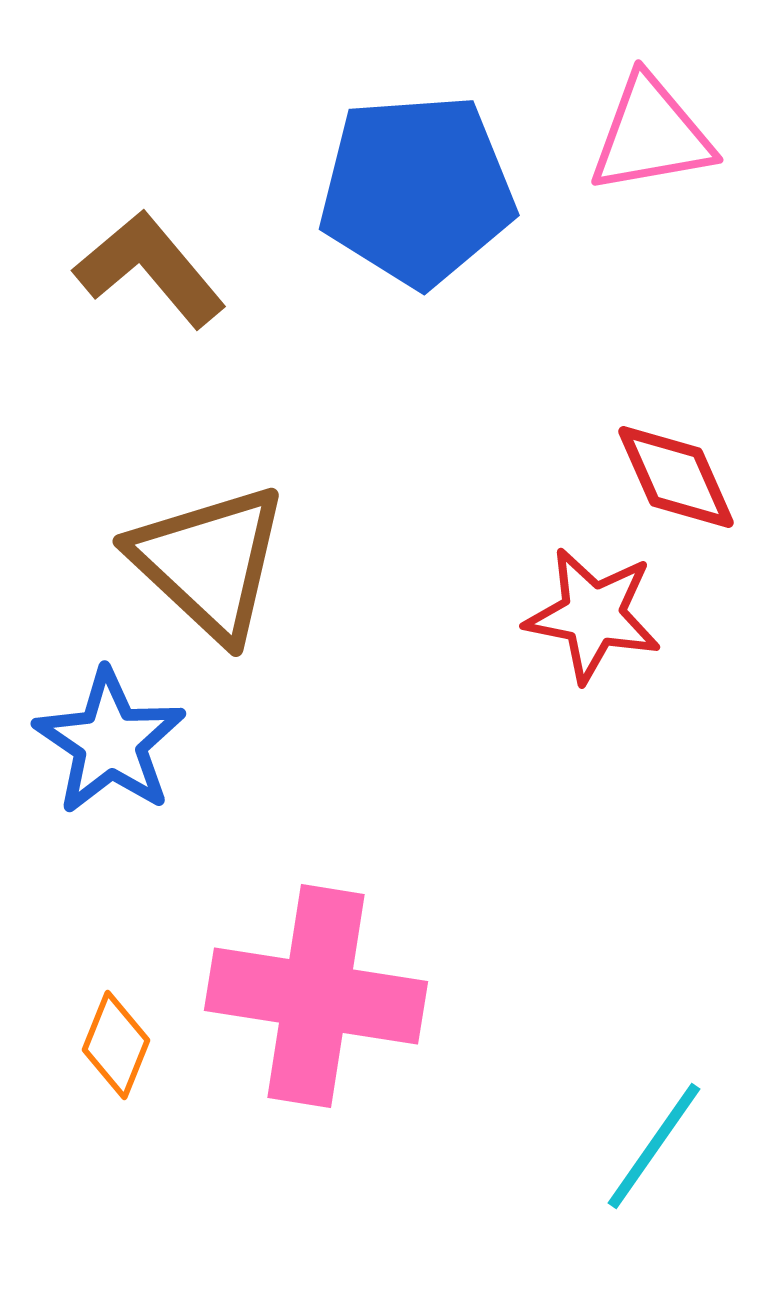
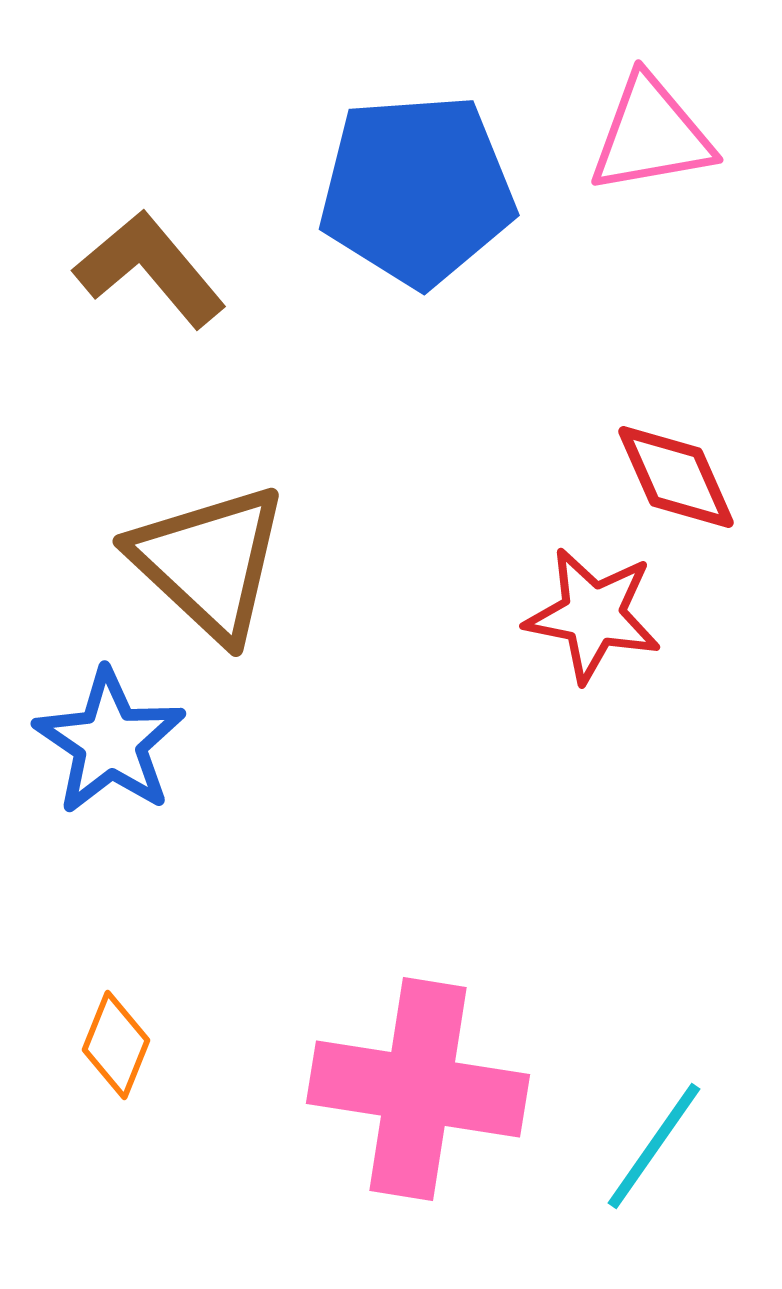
pink cross: moved 102 px right, 93 px down
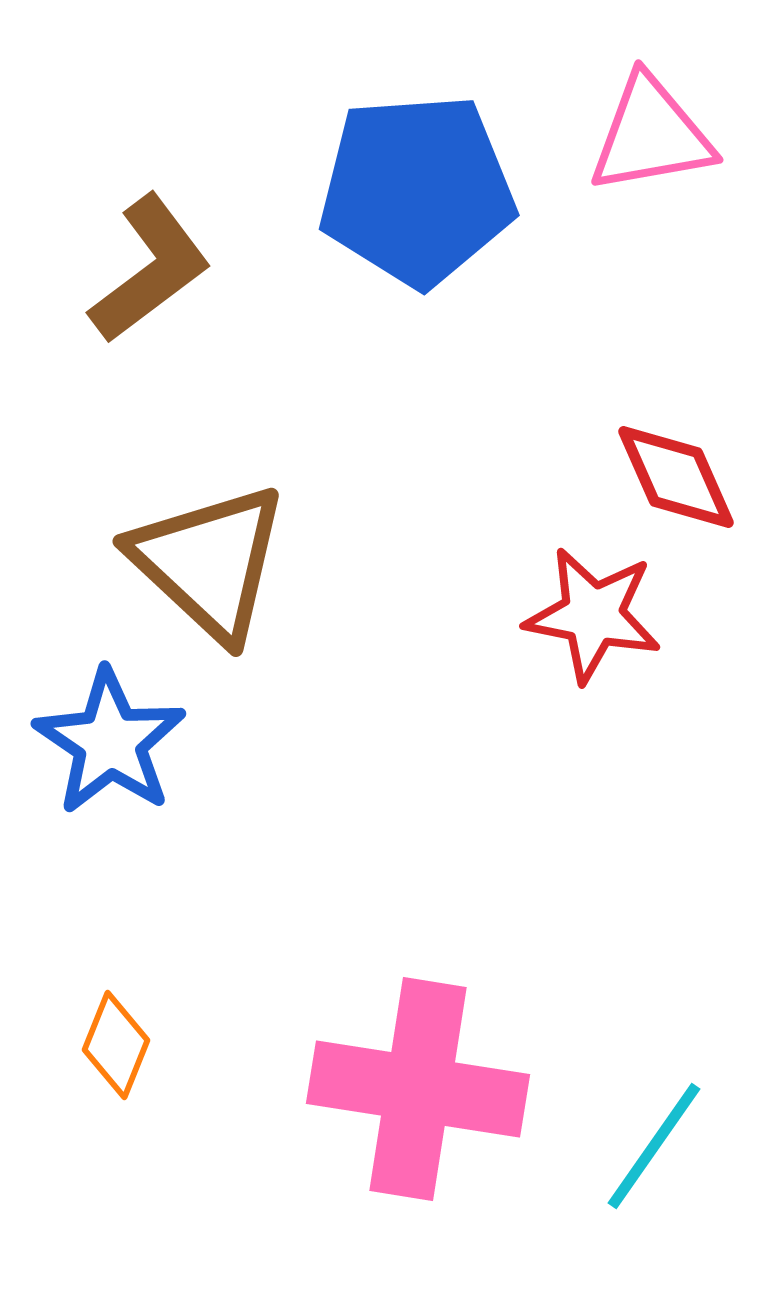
brown L-shape: rotated 93 degrees clockwise
